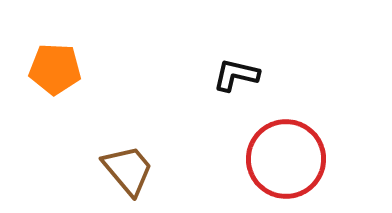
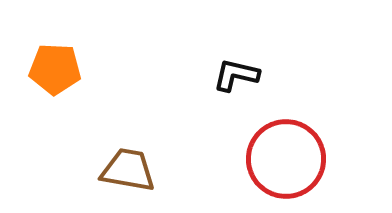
brown trapezoid: rotated 40 degrees counterclockwise
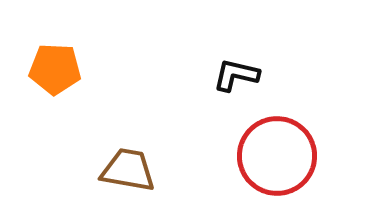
red circle: moved 9 px left, 3 px up
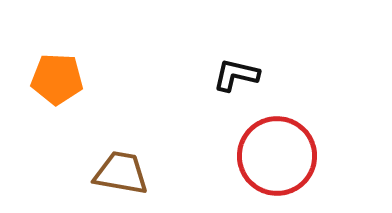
orange pentagon: moved 2 px right, 10 px down
brown trapezoid: moved 7 px left, 3 px down
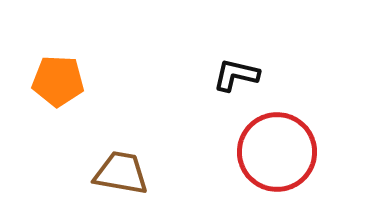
orange pentagon: moved 1 px right, 2 px down
red circle: moved 4 px up
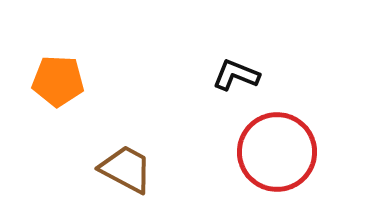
black L-shape: rotated 9 degrees clockwise
brown trapezoid: moved 5 px right, 4 px up; rotated 18 degrees clockwise
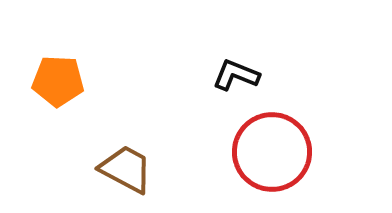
red circle: moved 5 px left
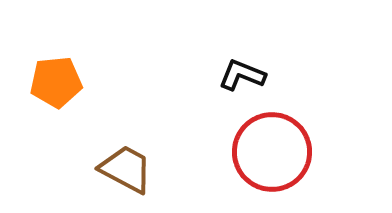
black L-shape: moved 6 px right
orange pentagon: moved 2 px left, 1 px down; rotated 9 degrees counterclockwise
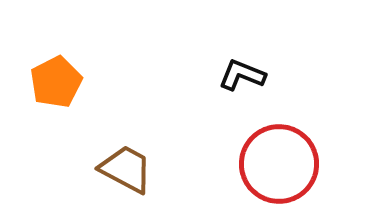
orange pentagon: rotated 21 degrees counterclockwise
red circle: moved 7 px right, 12 px down
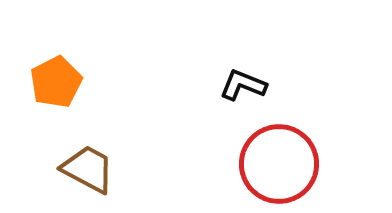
black L-shape: moved 1 px right, 10 px down
brown trapezoid: moved 38 px left
